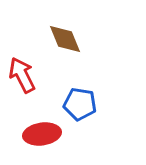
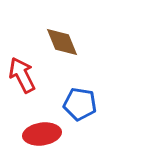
brown diamond: moved 3 px left, 3 px down
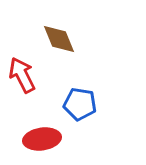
brown diamond: moved 3 px left, 3 px up
red ellipse: moved 5 px down
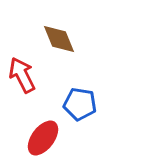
red ellipse: moved 1 px right, 1 px up; rotated 45 degrees counterclockwise
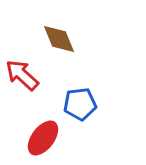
red arrow: rotated 21 degrees counterclockwise
blue pentagon: rotated 16 degrees counterclockwise
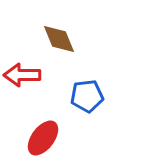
red arrow: rotated 42 degrees counterclockwise
blue pentagon: moved 7 px right, 8 px up
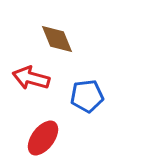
brown diamond: moved 2 px left
red arrow: moved 9 px right, 3 px down; rotated 15 degrees clockwise
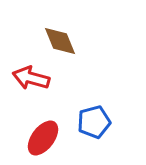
brown diamond: moved 3 px right, 2 px down
blue pentagon: moved 7 px right, 26 px down; rotated 8 degrees counterclockwise
